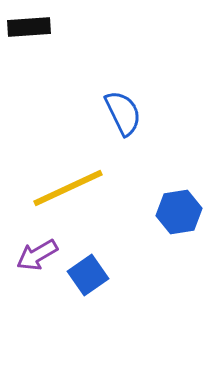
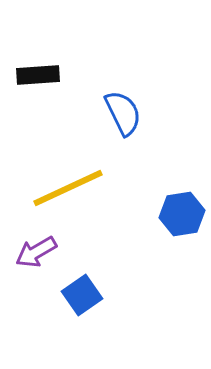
black rectangle: moved 9 px right, 48 px down
blue hexagon: moved 3 px right, 2 px down
purple arrow: moved 1 px left, 3 px up
blue square: moved 6 px left, 20 px down
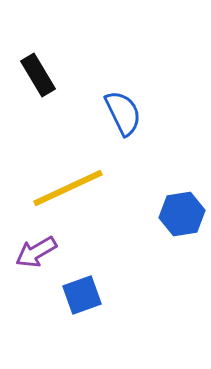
black rectangle: rotated 63 degrees clockwise
blue square: rotated 15 degrees clockwise
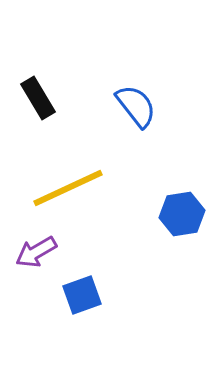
black rectangle: moved 23 px down
blue semicircle: moved 13 px right, 7 px up; rotated 12 degrees counterclockwise
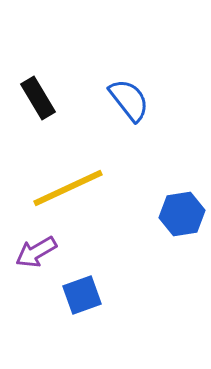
blue semicircle: moved 7 px left, 6 px up
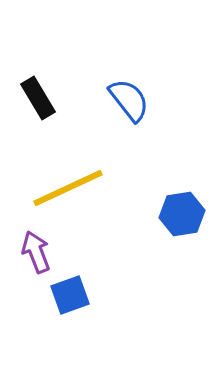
purple arrow: rotated 99 degrees clockwise
blue square: moved 12 px left
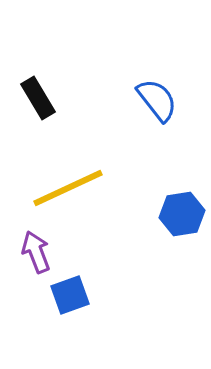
blue semicircle: moved 28 px right
